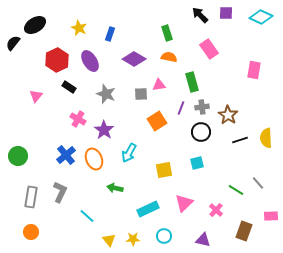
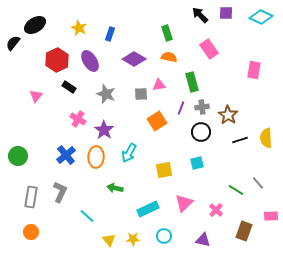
orange ellipse at (94, 159): moved 2 px right, 2 px up; rotated 25 degrees clockwise
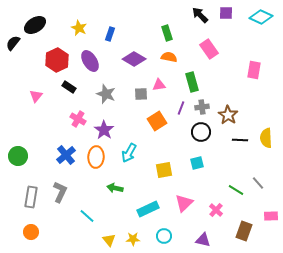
black line at (240, 140): rotated 21 degrees clockwise
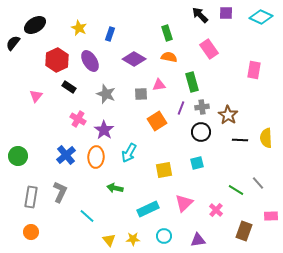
purple triangle at (203, 240): moved 5 px left; rotated 21 degrees counterclockwise
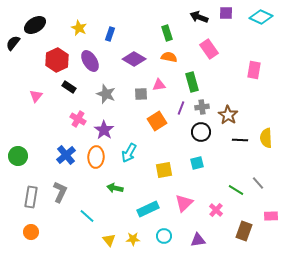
black arrow at (200, 15): moved 1 px left, 2 px down; rotated 24 degrees counterclockwise
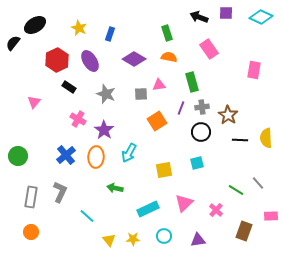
pink triangle at (36, 96): moved 2 px left, 6 px down
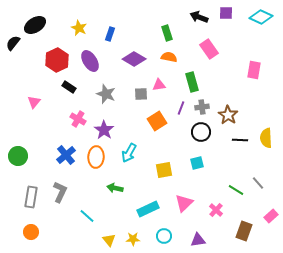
pink rectangle at (271, 216): rotated 40 degrees counterclockwise
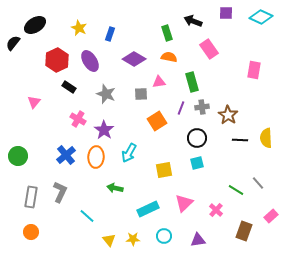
black arrow at (199, 17): moved 6 px left, 4 px down
pink triangle at (159, 85): moved 3 px up
black circle at (201, 132): moved 4 px left, 6 px down
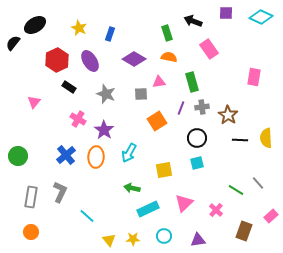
pink rectangle at (254, 70): moved 7 px down
green arrow at (115, 188): moved 17 px right
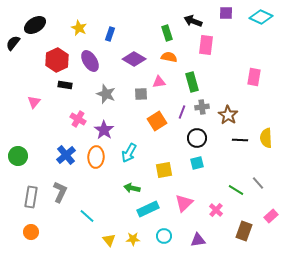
pink rectangle at (209, 49): moved 3 px left, 4 px up; rotated 42 degrees clockwise
black rectangle at (69, 87): moved 4 px left, 2 px up; rotated 24 degrees counterclockwise
purple line at (181, 108): moved 1 px right, 4 px down
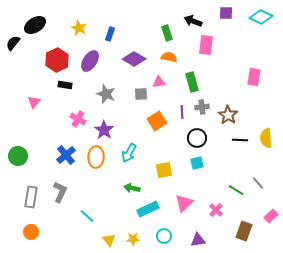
purple ellipse at (90, 61): rotated 65 degrees clockwise
purple line at (182, 112): rotated 24 degrees counterclockwise
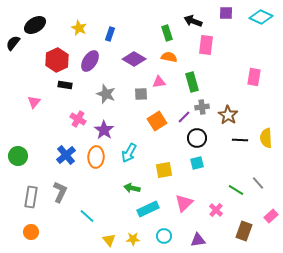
purple line at (182, 112): moved 2 px right, 5 px down; rotated 48 degrees clockwise
